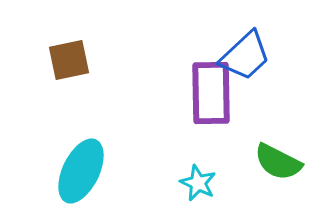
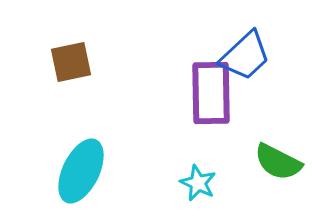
brown square: moved 2 px right, 2 px down
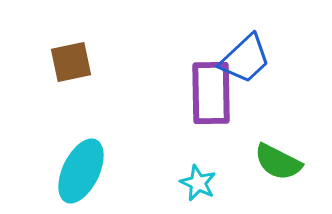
blue trapezoid: moved 3 px down
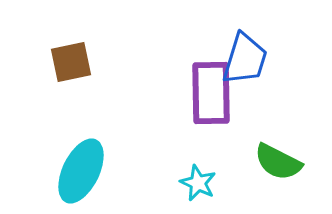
blue trapezoid: rotated 30 degrees counterclockwise
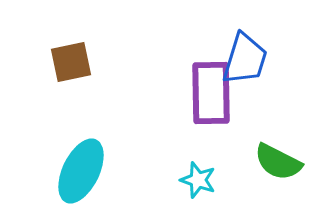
cyan star: moved 3 px up; rotated 6 degrees counterclockwise
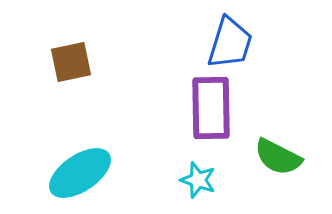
blue trapezoid: moved 15 px left, 16 px up
purple rectangle: moved 15 px down
green semicircle: moved 5 px up
cyan ellipse: moved 1 px left, 2 px down; rotated 30 degrees clockwise
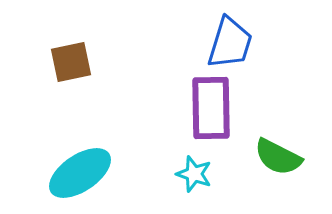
cyan star: moved 4 px left, 6 px up
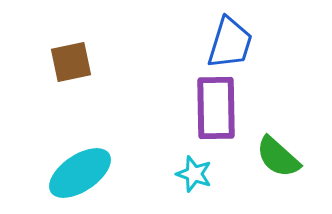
purple rectangle: moved 5 px right
green semicircle: rotated 15 degrees clockwise
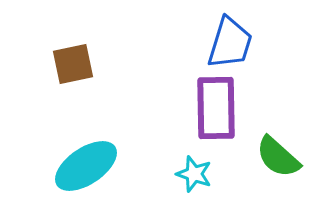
brown square: moved 2 px right, 2 px down
cyan ellipse: moved 6 px right, 7 px up
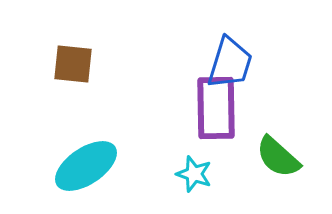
blue trapezoid: moved 20 px down
brown square: rotated 18 degrees clockwise
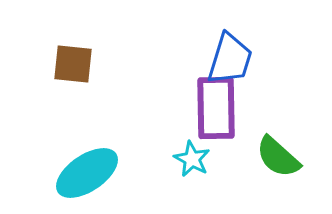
blue trapezoid: moved 4 px up
cyan ellipse: moved 1 px right, 7 px down
cyan star: moved 2 px left, 15 px up; rotated 9 degrees clockwise
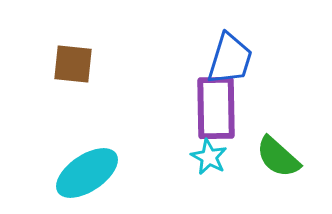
cyan star: moved 17 px right, 2 px up
